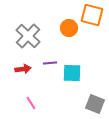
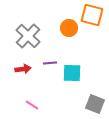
pink line: moved 1 px right, 2 px down; rotated 24 degrees counterclockwise
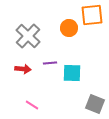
orange square: rotated 20 degrees counterclockwise
red arrow: rotated 14 degrees clockwise
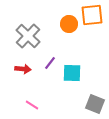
orange circle: moved 4 px up
purple line: rotated 48 degrees counterclockwise
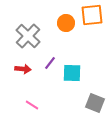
orange circle: moved 3 px left, 1 px up
gray square: moved 1 px up
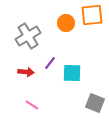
gray cross: rotated 15 degrees clockwise
red arrow: moved 3 px right, 3 px down
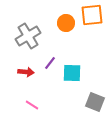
gray square: moved 1 px up
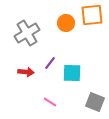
gray cross: moved 1 px left, 3 px up
pink line: moved 18 px right, 3 px up
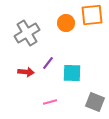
purple line: moved 2 px left
pink line: rotated 48 degrees counterclockwise
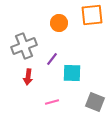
orange circle: moved 7 px left
gray cross: moved 3 px left, 13 px down; rotated 10 degrees clockwise
purple line: moved 4 px right, 4 px up
red arrow: moved 2 px right, 5 px down; rotated 91 degrees clockwise
pink line: moved 2 px right
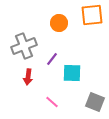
pink line: rotated 56 degrees clockwise
